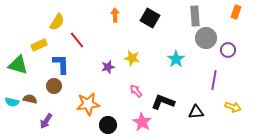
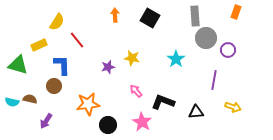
blue L-shape: moved 1 px right, 1 px down
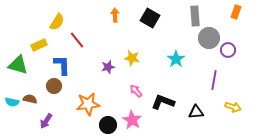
gray circle: moved 3 px right
pink star: moved 10 px left, 2 px up
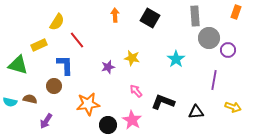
blue L-shape: moved 3 px right
cyan semicircle: moved 2 px left
